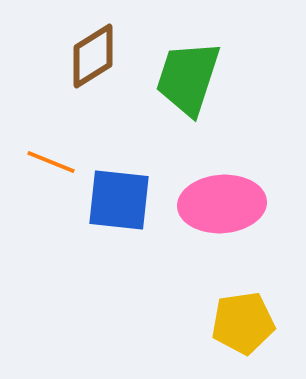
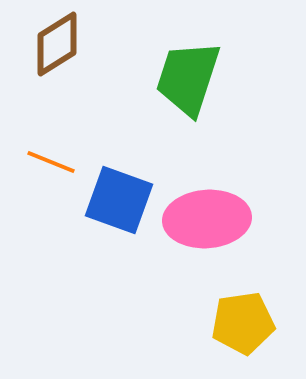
brown diamond: moved 36 px left, 12 px up
blue square: rotated 14 degrees clockwise
pink ellipse: moved 15 px left, 15 px down
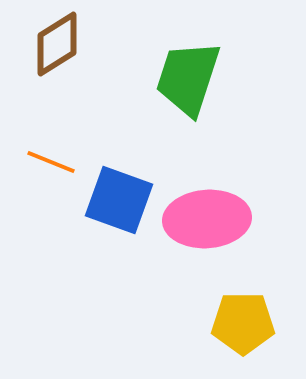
yellow pentagon: rotated 8 degrees clockwise
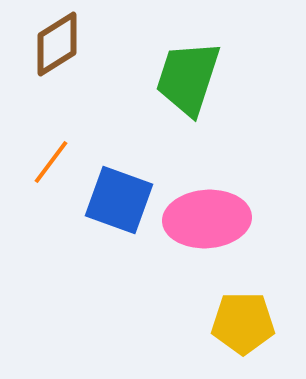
orange line: rotated 75 degrees counterclockwise
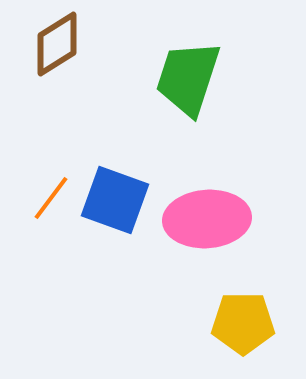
orange line: moved 36 px down
blue square: moved 4 px left
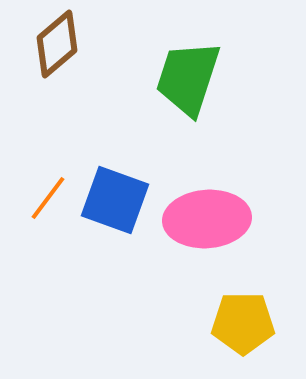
brown diamond: rotated 8 degrees counterclockwise
orange line: moved 3 px left
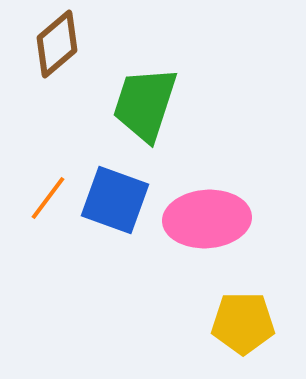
green trapezoid: moved 43 px left, 26 px down
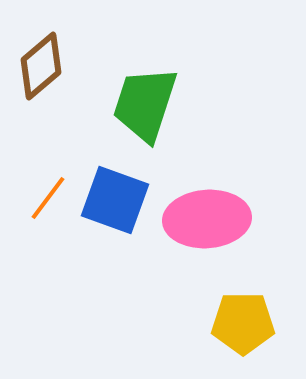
brown diamond: moved 16 px left, 22 px down
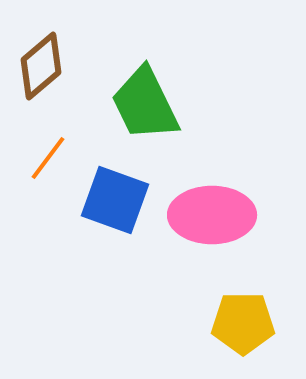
green trapezoid: rotated 44 degrees counterclockwise
orange line: moved 40 px up
pink ellipse: moved 5 px right, 4 px up; rotated 4 degrees clockwise
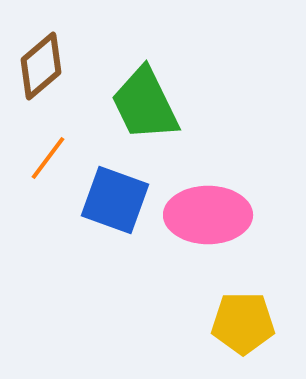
pink ellipse: moved 4 px left
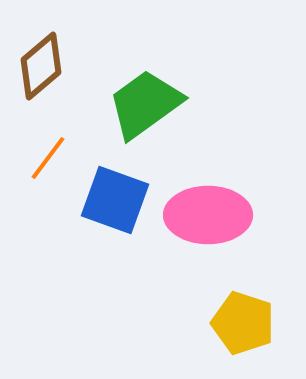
green trapezoid: rotated 80 degrees clockwise
yellow pentagon: rotated 18 degrees clockwise
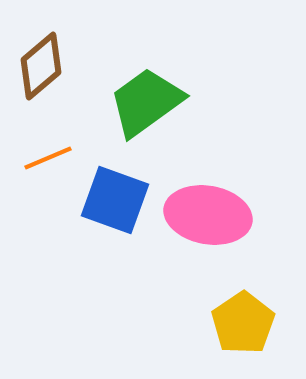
green trapezoid: moved 1 px right, 2 px up
orange line: rotated 30 degrees clockwise
pink ellipse: rotated 10 degrees clockwise
yellow pentagon: rotated 20 degrees clockwise
